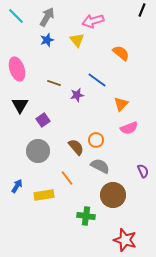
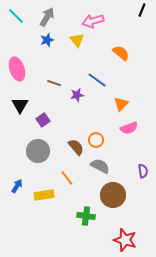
purple semicircle: rotated 16 degrees clockwise
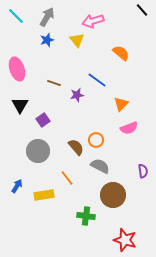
black line: rotated 64 degrees counterclockwise
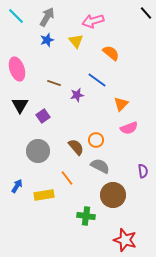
black line: moved 4 px right, 3 px down
yellow triangle: moved 1 px left, 1 px down
orange semicircle: moved 10 px left
purple square: moved 4 px up
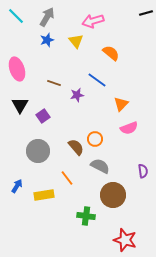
black line: rotated 64 degrees counterclockwise
orange circle: moved 1 px left, 1 px up
